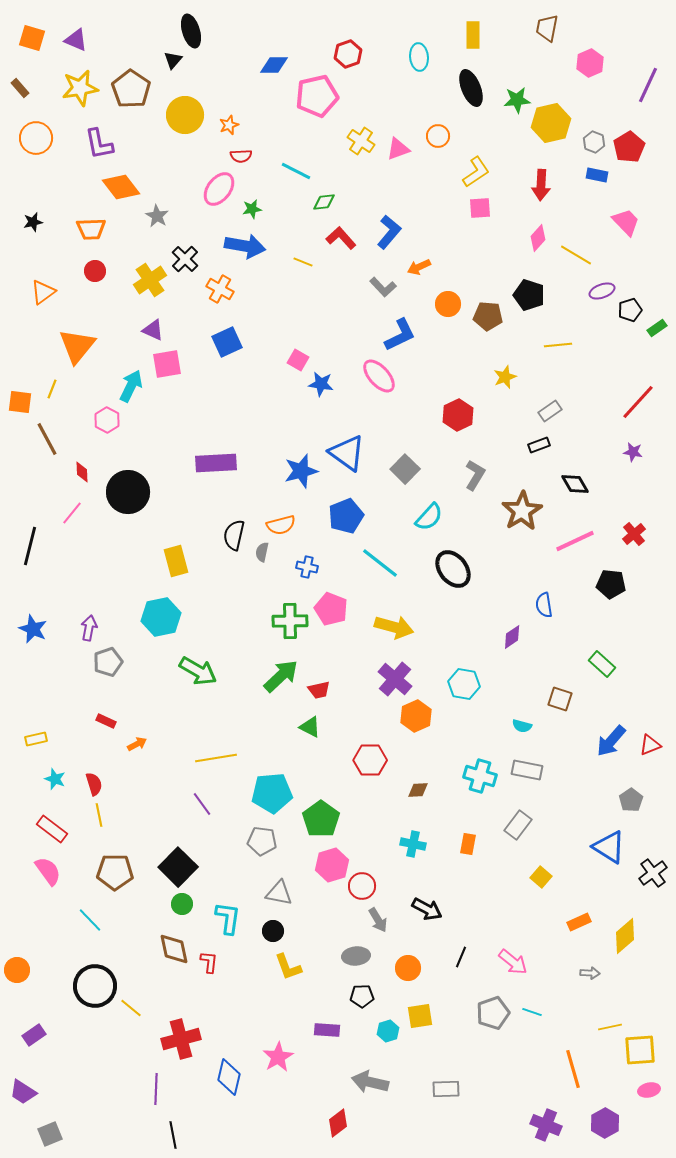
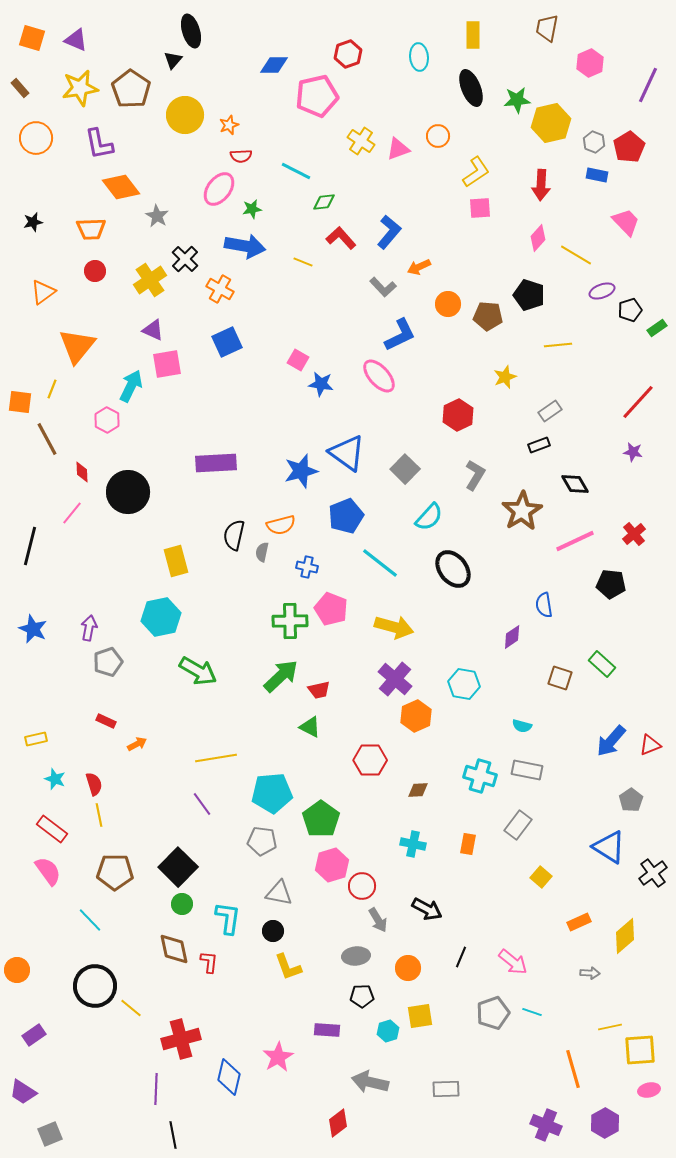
brown square at (560, 699): moved 21 px up
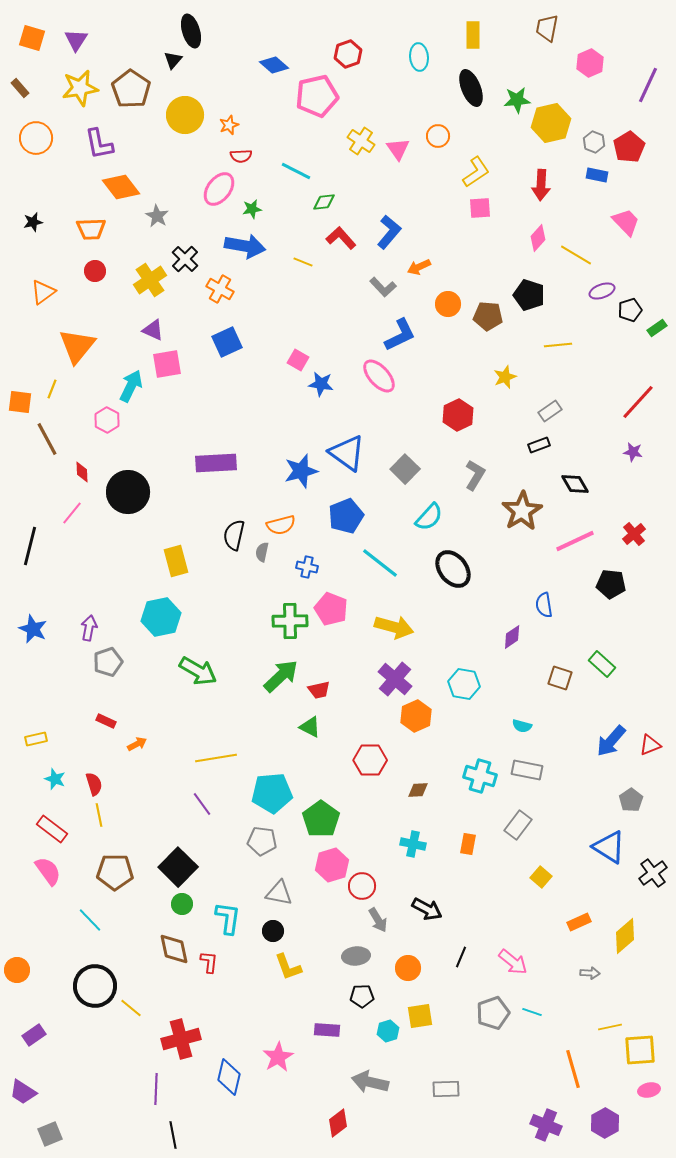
purple triangle at (76, 40): rotated 40 degrees clockwise
blue diamond at (274, 65): rotated 40 degrees clockwise
pink triangle at (398, 149): rotated 45 degrees counterclockwise
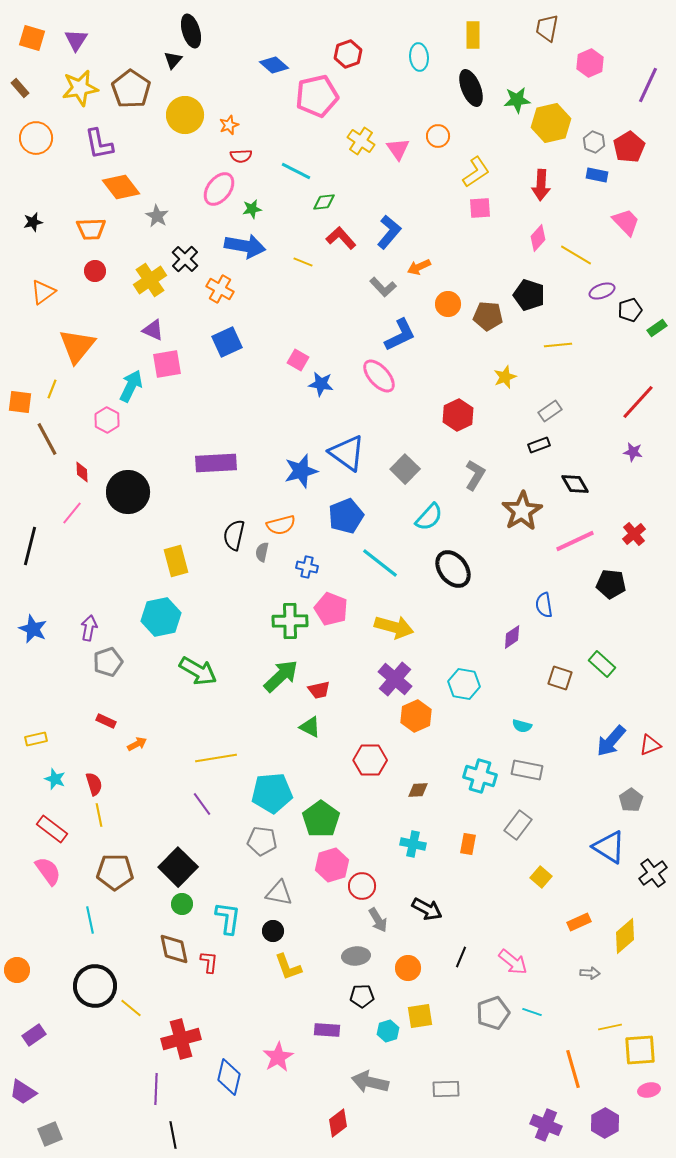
cyan line at (90, 920): rotated 32 degrees clockwise
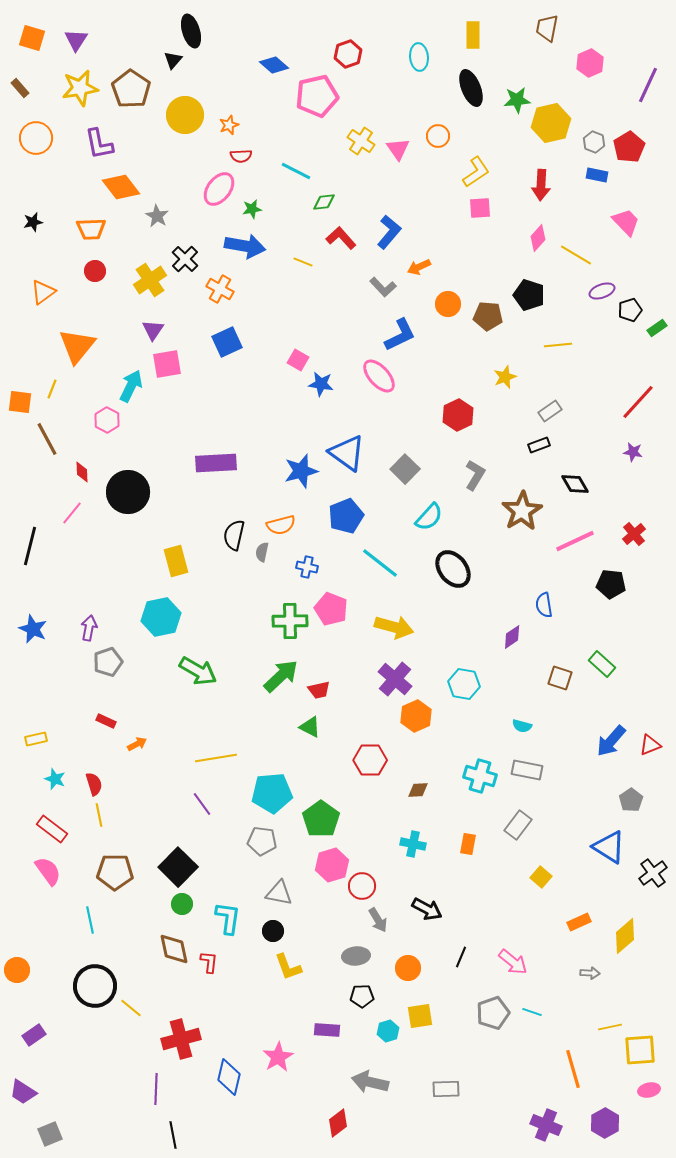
purple triangle at (153, 330): rotated 40 degrees clockwise
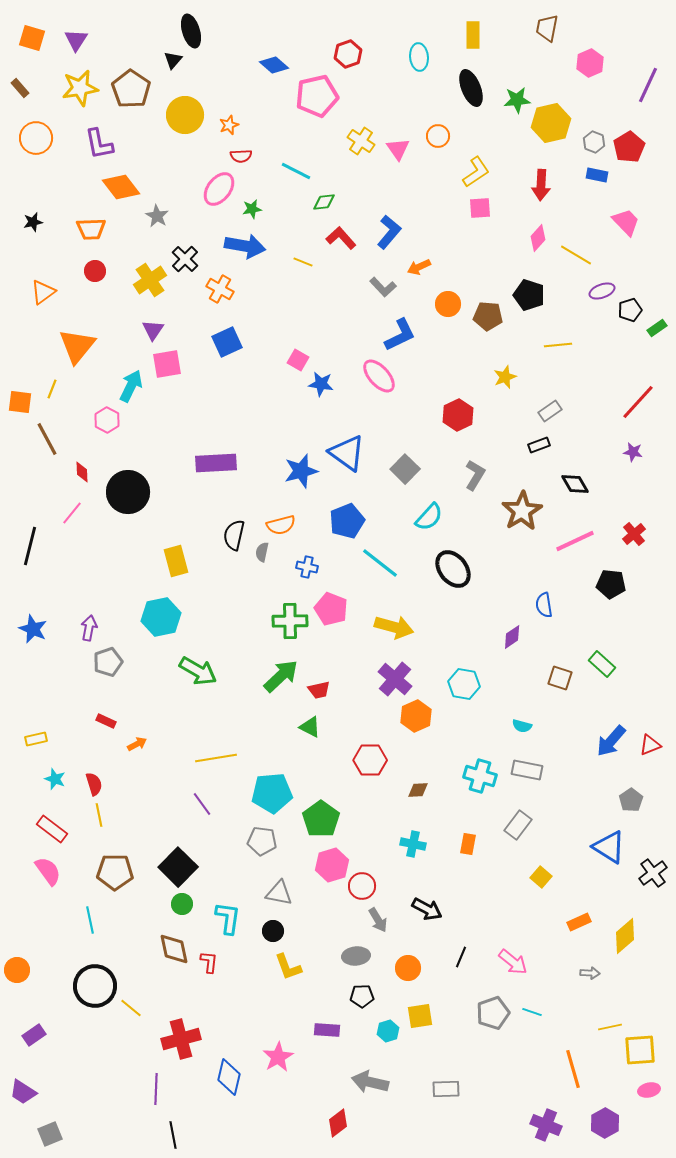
blue pentagon at (346, 516): moved 1 px right, 5 px down
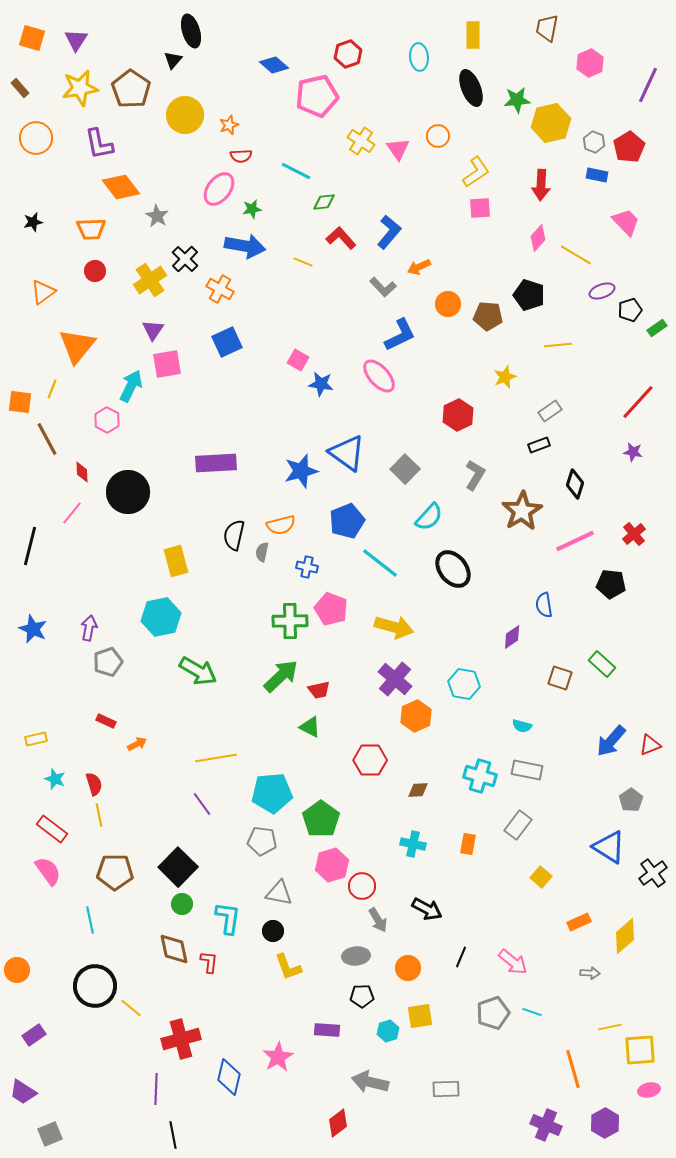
black diamond at (575, 484): rotated 48 degrees clockwise
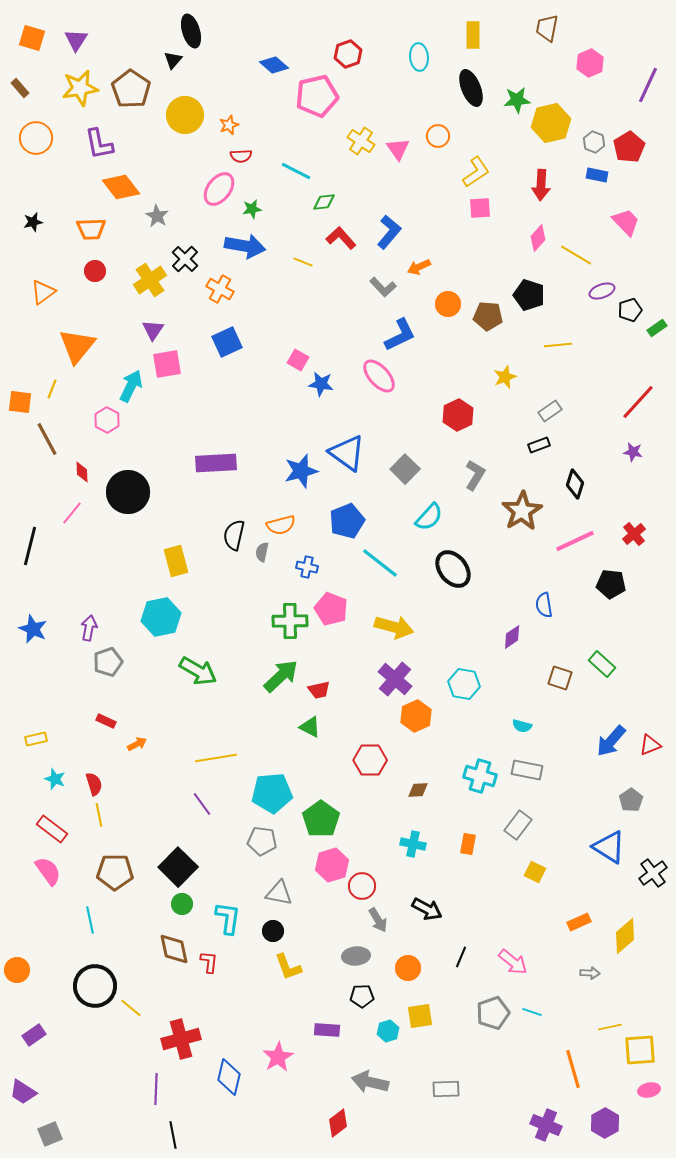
yellow square at (541, 877): moved 6 px left, 5 px up; rotated 15 degrees counterclockwise
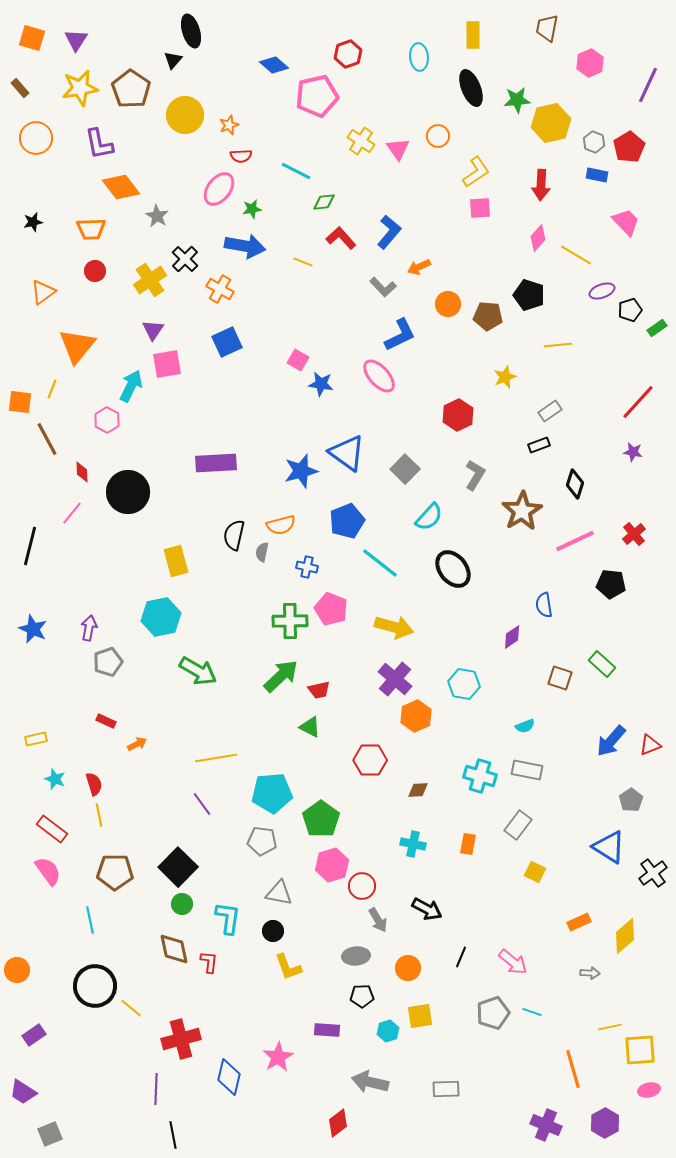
cyan semicircle at (522, 726): moved 3 px right; rotated 36 degrees counterclockwise
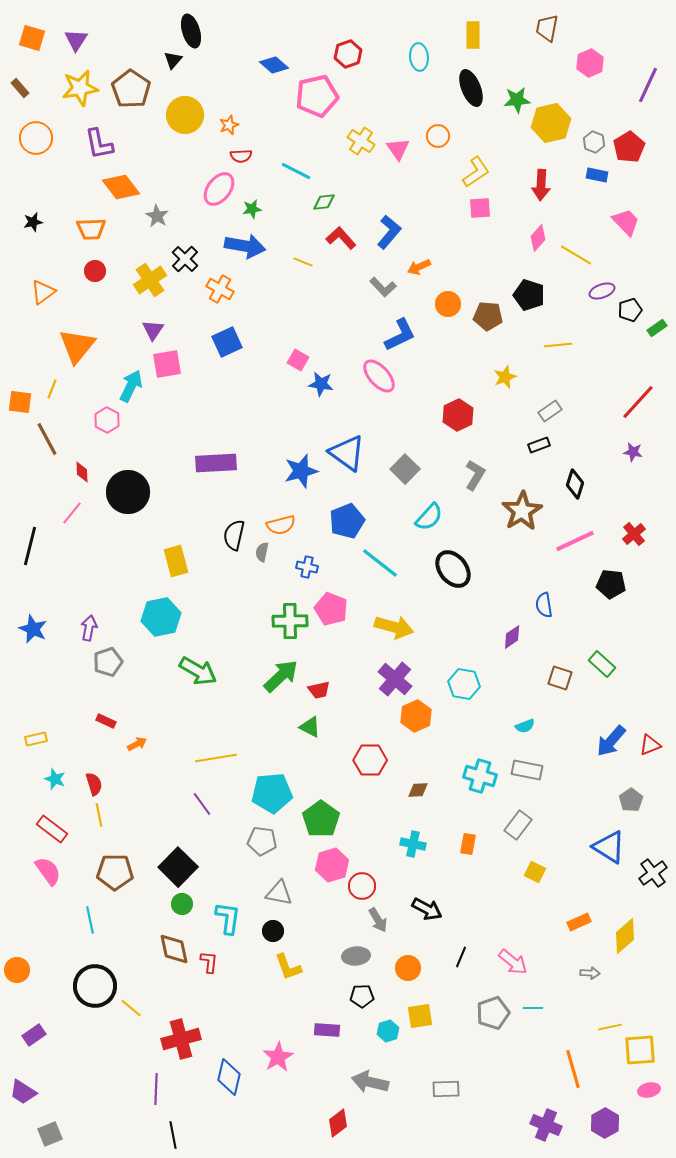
cyan line at (532, 1012): moved 1 px right, 4 px up; rotated 18 degrees counterclockwise
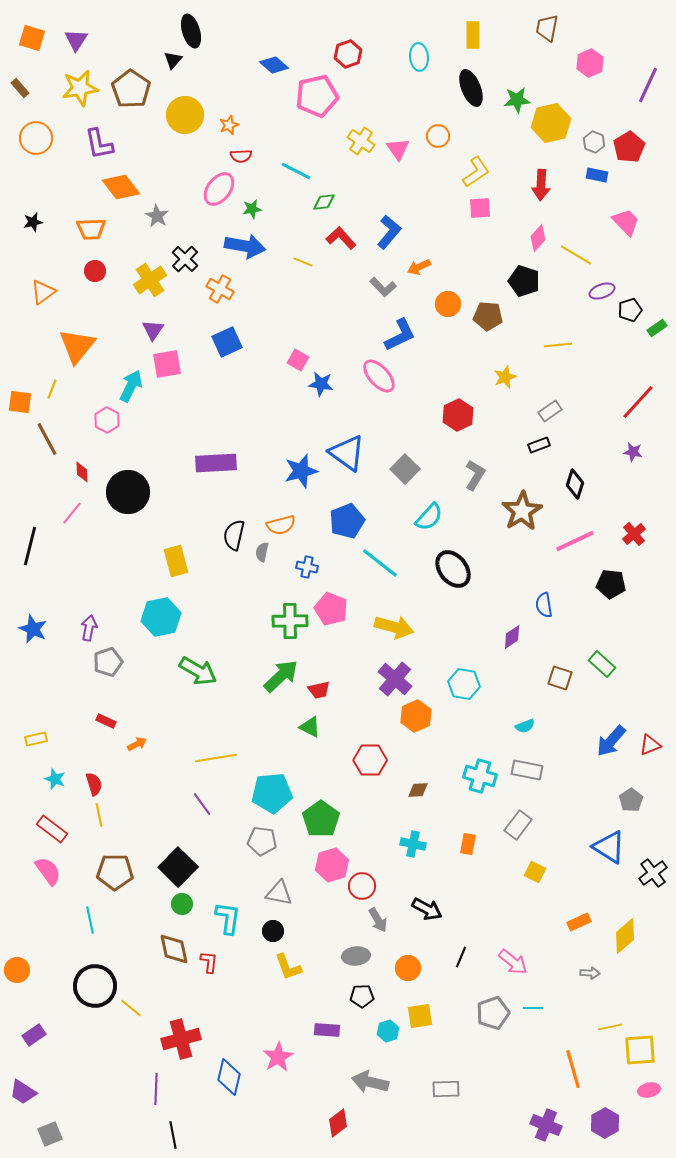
black pentagon at (529, 295): moved 5 px left, 14 px up
